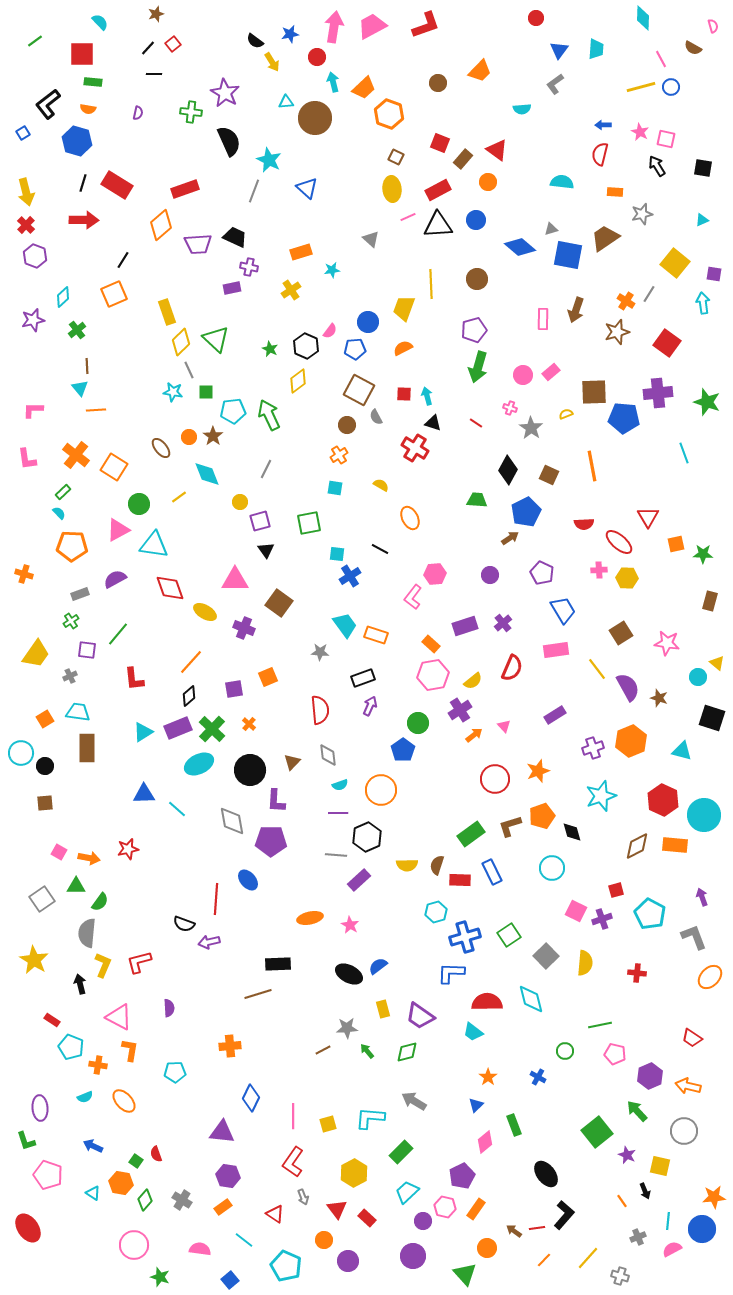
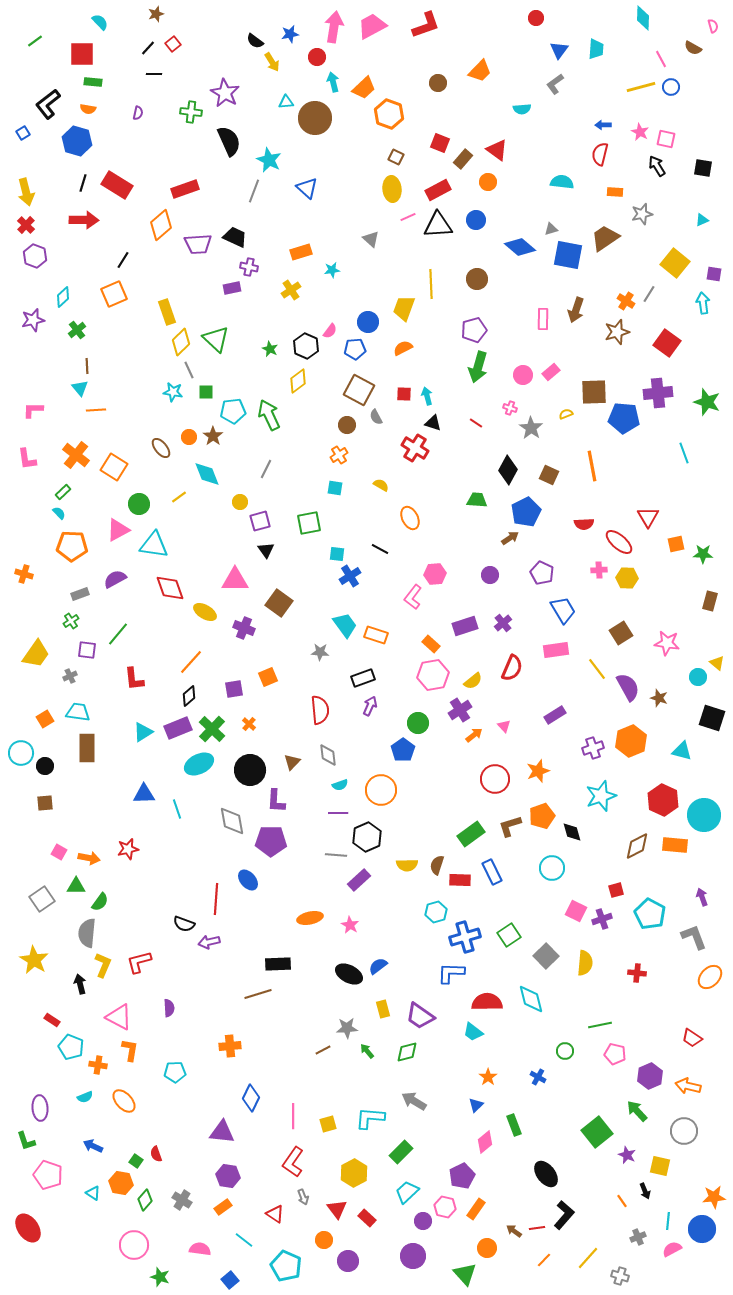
cyan line at (177, 809): rotated 30 degrees clockwise
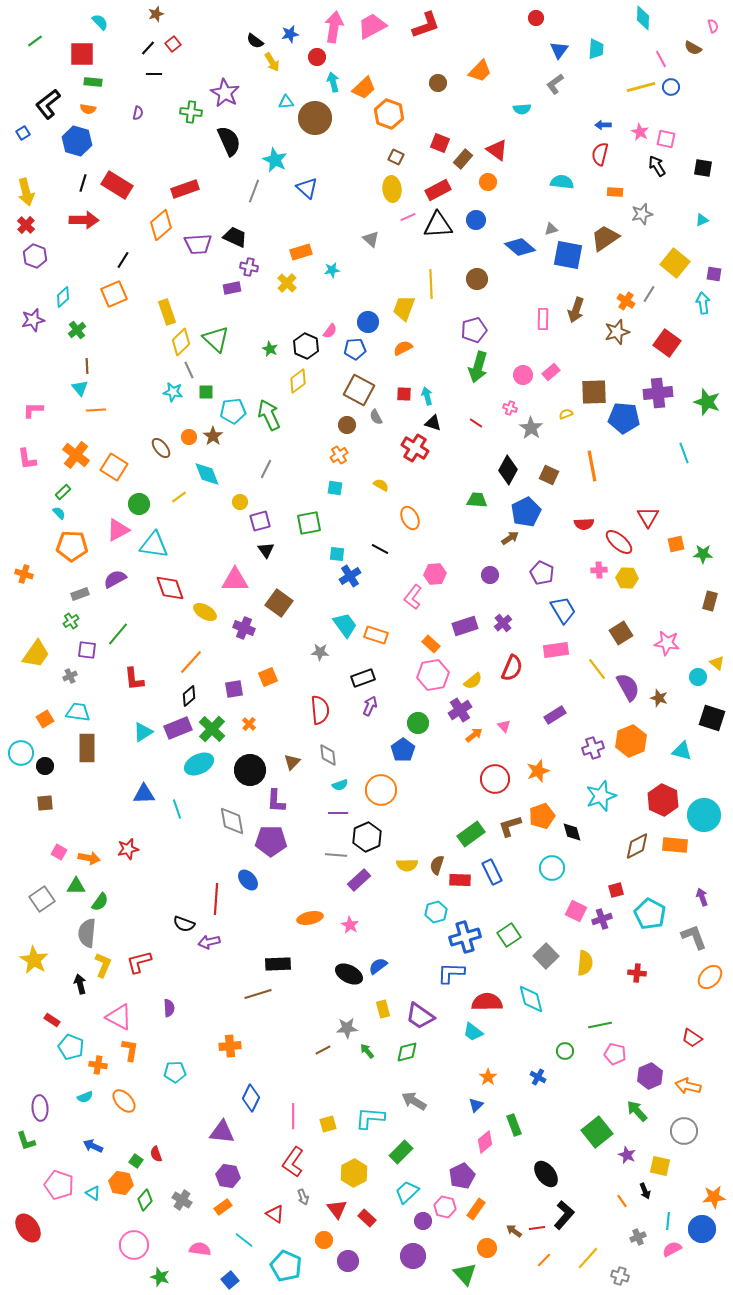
cyan star at (269, 160): moved 6 px right
yellow cross at (291, 290): moved 4 px left, 7 px up; rotated 12 degrees counterclockwise
pink pentagon at (48, 1175): moved 11 px right, 10 px down
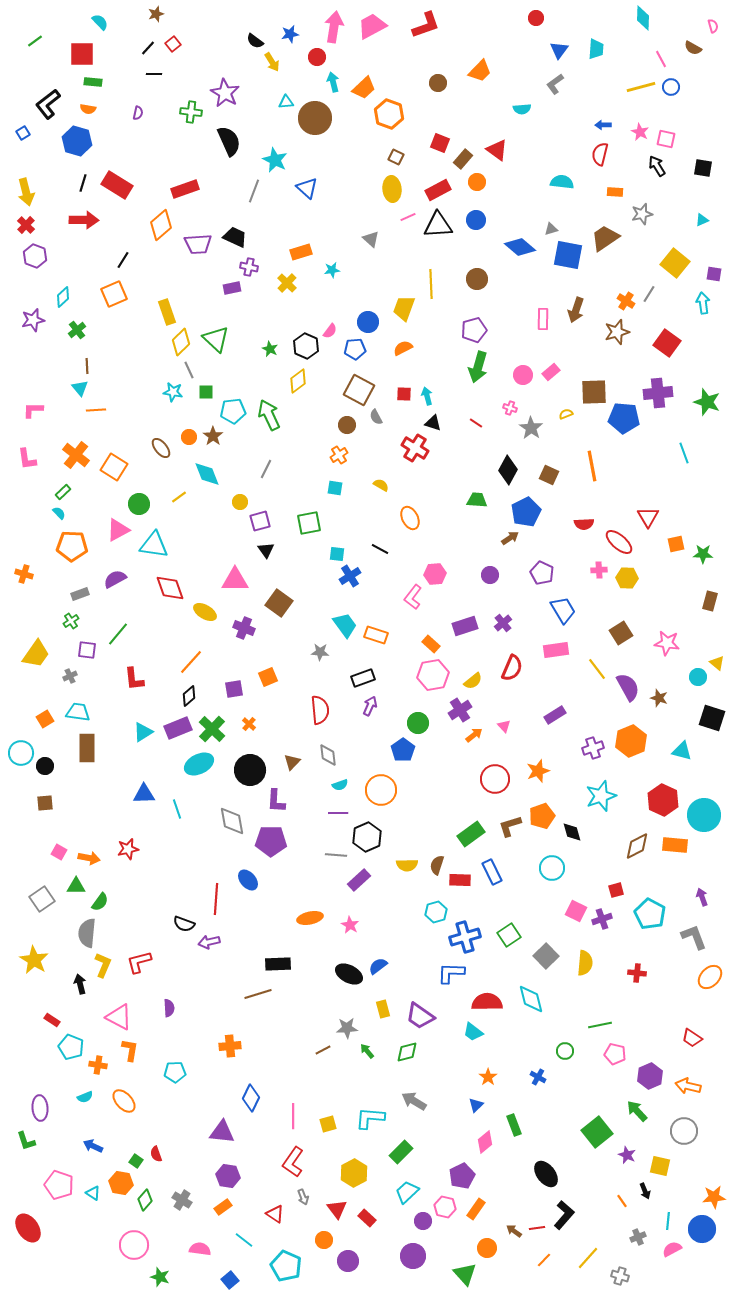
orange circle at (488, 182): moved 11 px left
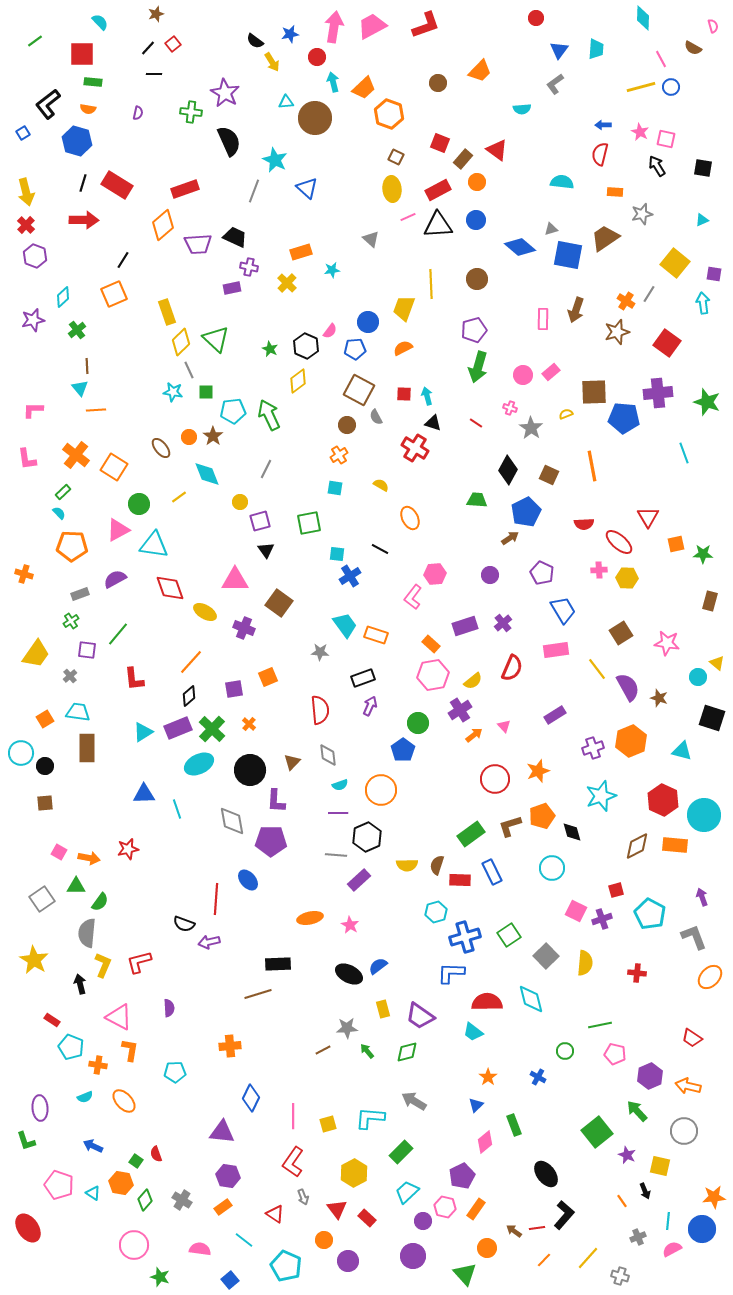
orange diamond at (161, 225): moved 2 px right
gray cross at (70, 676): rotated 16 degrees counterclockwise
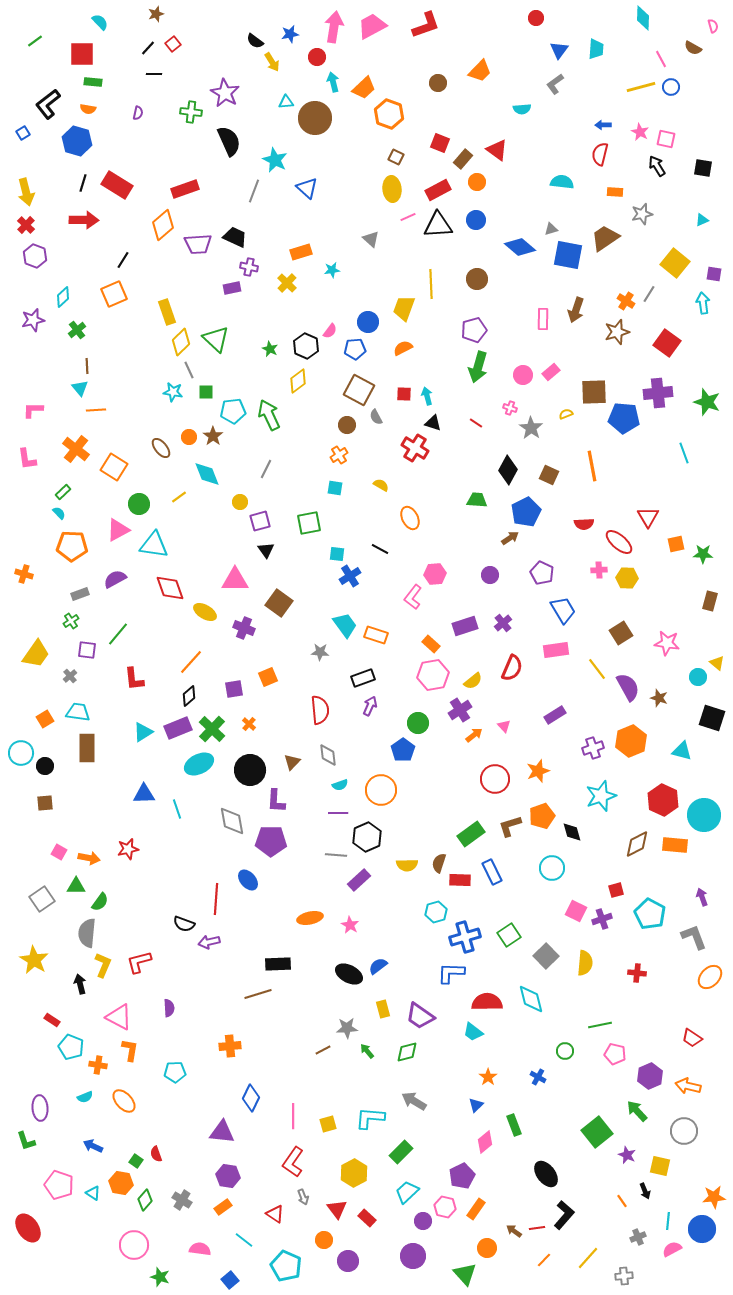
orange cross at (76, 455): moved 6 px up
brown diamond at (637, 846): moved 2 px up
brown semicircle at (437, 865): moved 2 px right, 2 px up
gray cross at (620, 1276): moved 4 px right; rotated 24 degrees counterclockwise
